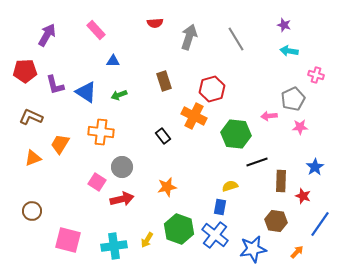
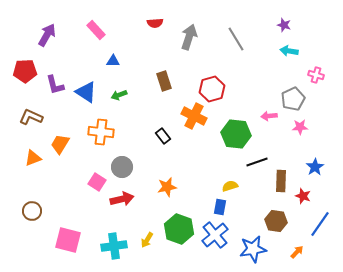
blue cross at (215, 235): rotated 12 degrees clockwise
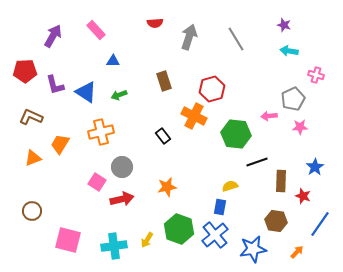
purple arrow at (47, 35): moved 6 px right, 1 px down
orange cross at (101, 132): rotated 20 degrees counterclockwise
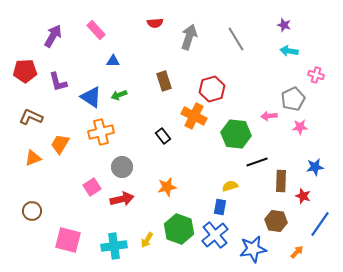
purple L-shape at (55, 85): moved 3 px right, 3 px up
blue triangle at (86, 92): moved 5 px right, 5 px down
blue star at (315, 167): rotated 24 degrees clockwise
pink square at (97, 182): moved 5 px left, 5 px down; rotated 24 degrees clockwise
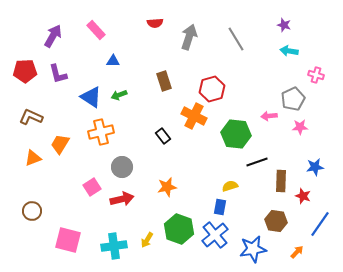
purple L-shape at (58, 82): moved 8 px up
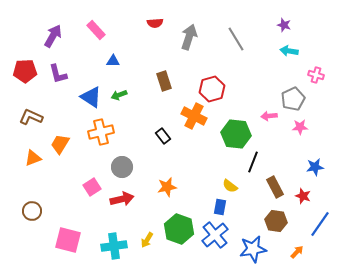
black line at (257, 162): moved 4 px left; rotated 50 degrees counterclockwise
brown rectangle at (281, 181): moved 6 px left, 6 px down; rotated 30 degrees counterclockwise
yellow semicircle at (230, 186): rotated 126 degrees counterclockwise
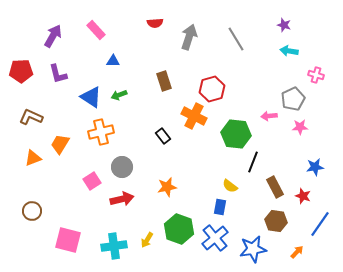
red pentagon at (25, 71): moved 4 px left
pink square at (92, 187): moved 6 px up
blue cross at (215, 235): moved 3 px down
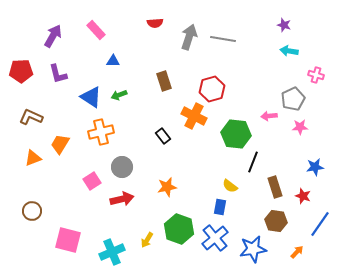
gray line at (236, 39): moved 13 px left; rotated 50 degrees counterclockwise
brown rectangle at (275, 187): rotated 10 degrees clockwise
cyan cross at (114, 246): moved 2 px left, 6 px down; rotated 15 degrees counterclockwise
